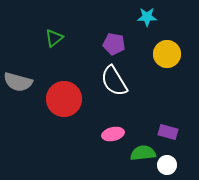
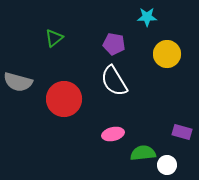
purple rectangle: moved 14 px right
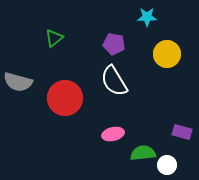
red circle: moved 1 px right, 1 px up
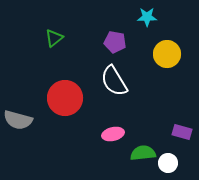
purple pentagon: moved 1 px right, 2 px up
gray semicircle: moved 38 px down
white circle: moved 1 px right, 2 px up
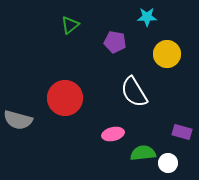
green triangle: moved 16 px right, 13 px up
white semicircle: moved 20 px right, 11 px down
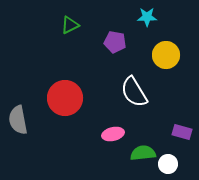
green triangle: rotated 12 degrees clockwise
yellow circle: moved 1 px left, 1 px down
gray semicircle: rotated 64 degrees clockwise
white circle: moved 1 px down
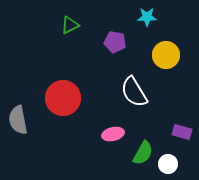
red circle: moved 2 px left
green semicircle: rotated 125 degrees clockwise
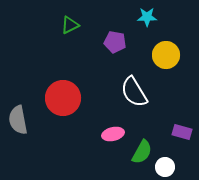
green semicircle: moved 1 px left, 1 px up
white circle: moved 3 px left, 3 px down
